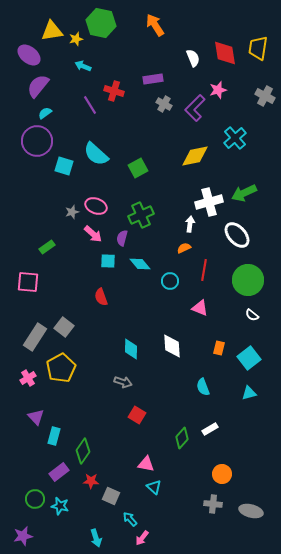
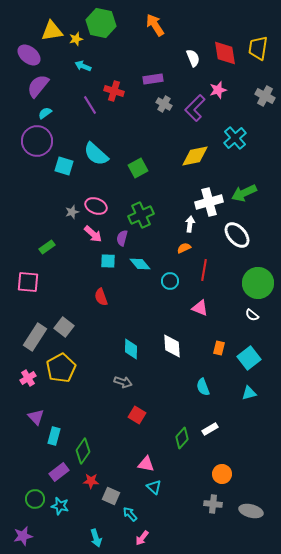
green circle at (248, 280): moved 10 px right, 3 px down
cyan arrow at (130, 519): moved 5 px up
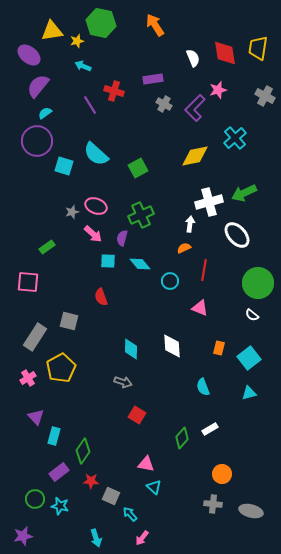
yellow star at (76, 39): moved 1 px right, 2 px down
gray square at (64, 327): moved 5 px right, 6 px up; rotated 24 degrees counterclockwise
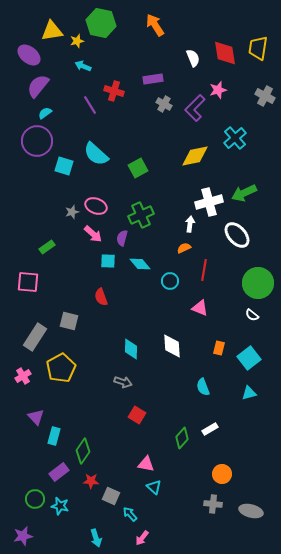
pink cross at (28, 378): moved 5 px left, 2 px up
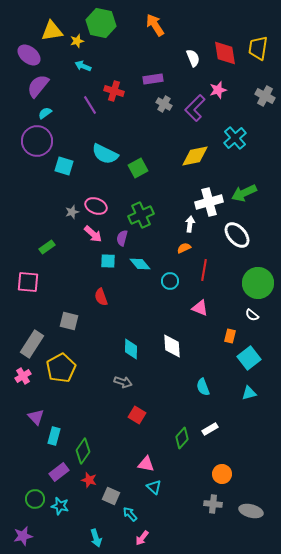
cyan semicircle at (96, 154): moved 9 px right; rotated 16 degrees counterclockwise
gray rectangle at (35, 337): moved 3 px left, 7 px down
orange rectangle at (219, 348): moved 11 px right, 12 px up
red star at (91, 481): moved 2 px left, 1 px up; rotated 14 degrees clockwise
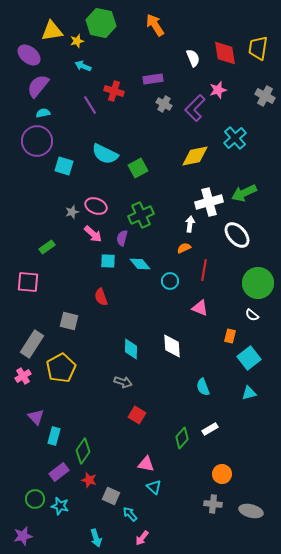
cyan semicircle at (45, 113): moved 2 px left; rotated 24 degrees clockwise
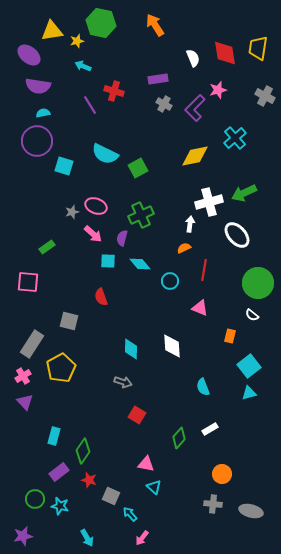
purple rectangle at (153, 79): moved 5 px right
purple semicircle at (38, 86): rotated 120 degrees counterclockwise
cyan square at (249, 358): moved 8 px down
purple triangle at (36, 417): moved 11 px left, 15 px up
green diamond at (182, 438): moved 3 px left
cyan arrow at (96, 538): moved 9 px left; rotated 12 degrees counterclockwise
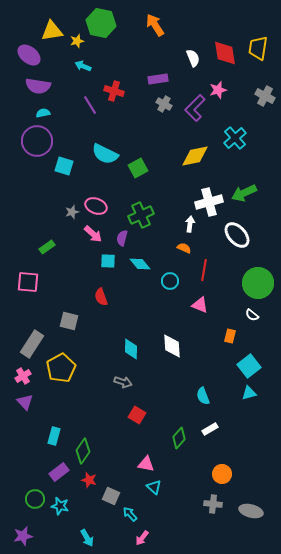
orange semicircle at (184, 248): rotated 48 degrees clockwise
pink triangle at (200, 308): moved 3 px up
cyan semicircle at (203, 387): moved 9 px down
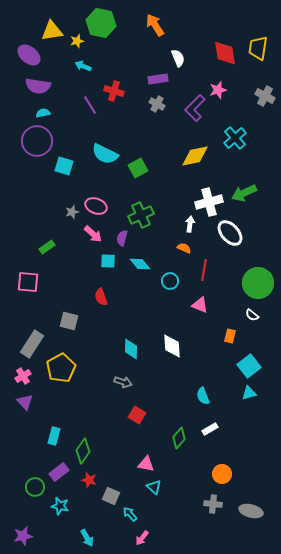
white semicircle at (193, 58): moved 15 px left
gray cross at (164, 104): moved 7 px left
white ellipse at (237, 235): moved 7 px left, 2 px up
green circle at (35, 499): moved 12 px up
